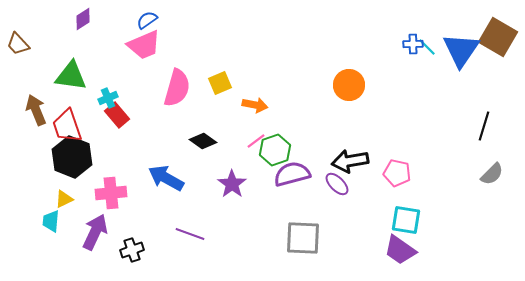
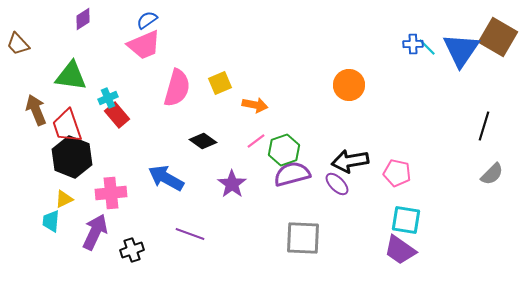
green hexagon: moved 9 px right
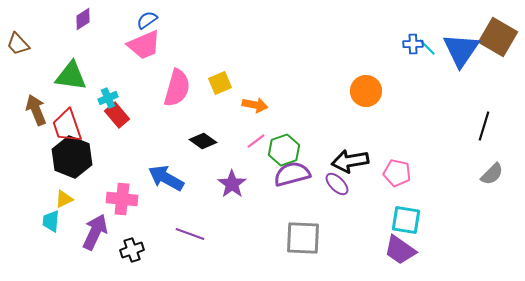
orange circle: moved 17 px right, 6 px down
pink cross: moved 11 px right, 6 px down; rotated 12 degrees clockwise
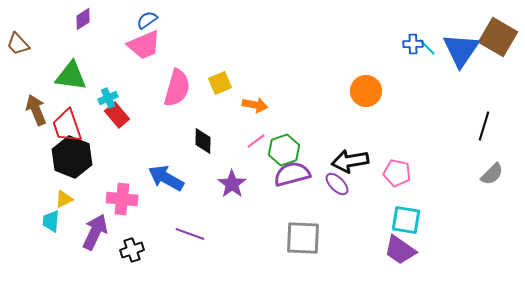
black diamond: rotated 56 degrees clockwise
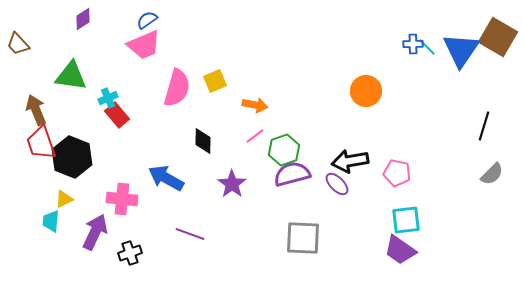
yellow square: moved 5 px left, 2 px up
red trapezoid: moved 26 px left, 17 px down
pink line: moved 1 px left, 5 px up
cyan square: rotated 16 degrees counterclockwise
black cross: moved 2 px left, 3 px down
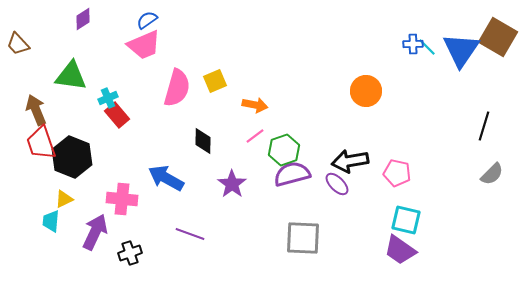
cyan square: rotated 20 degrees clockwise
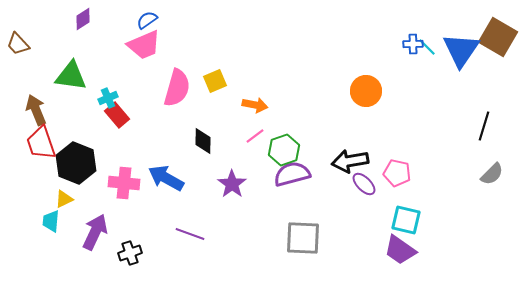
black hexagon: moved 4 px right, 6 px down
purple ellipse: moved 27 px right
pink cross: moved 2 px right, 16 px up
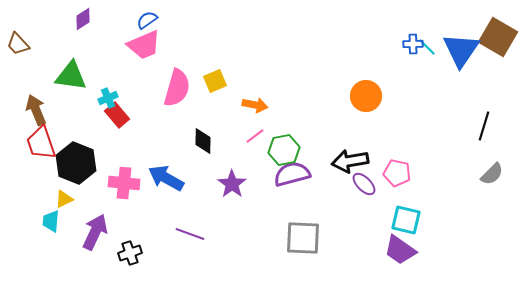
orange circle: moved 5 px down
green hexagon: rotated 8 degrees clockwise
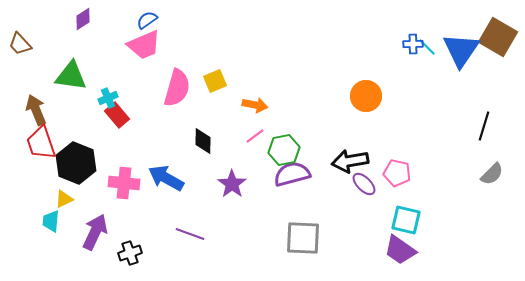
brown trapezoid: moved 2 px right
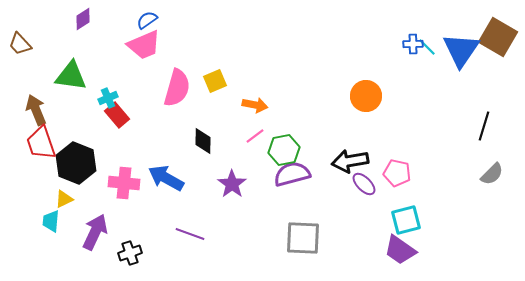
cyan square: rotated 28 degrees counterclockwise
